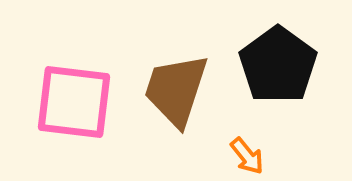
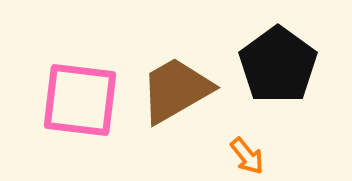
brown trapezoid: rotated 42 degrees clockwise
pink square: moved 6 px right, 2 px up
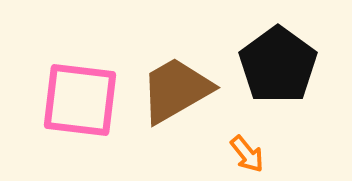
orange arrow: moved 2 px up
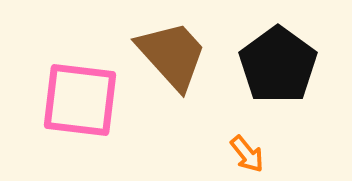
brown trapezoid: moved 4 px left, 35 px up; rotated 78 degrees clockwise
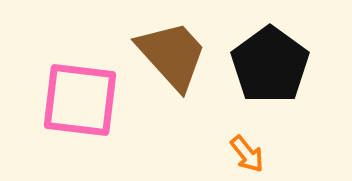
black pentagon: moved 8 px left
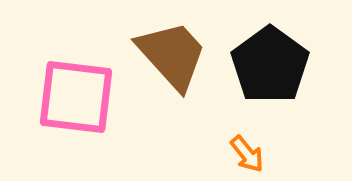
pink square: moved 4 px left, 3 px up
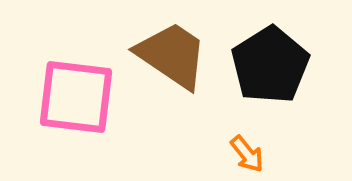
brown trapezoid: rotated 14 degrees counterclockwise
black pentagon: rotated 4 degrees clockwise
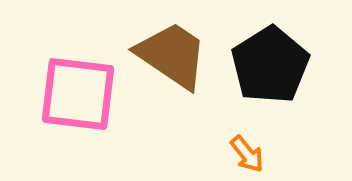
pink square: moved 2 px right, 3 px up
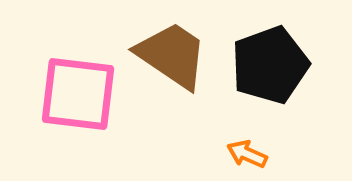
black pentagon: rotated 12 degrees clockwise
orange arrow: rotated 153 degrees clockwise
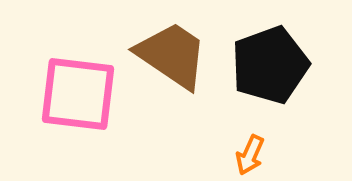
orange arrow: moved 3 px right, 1 px down; rotated 90 degrees counterclockwise
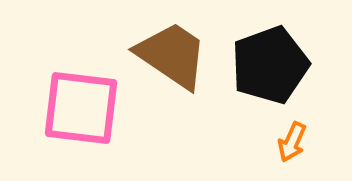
pink square: moved 3 px right, 14 px down
orange arrow: moved 42 px right, 13 px up
